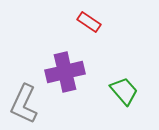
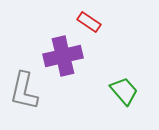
purple cross: moved 2 px left, 16 px up
gray L-shape: moved 13 px up; rotated 12 degrees counterclockwise
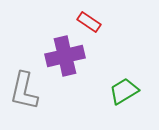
purple cross: moved 2 px right
green trapezoid: rotated 80 degrees counterclockwise
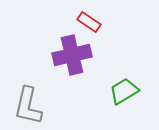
purple cross: moved 7 px right, 1 px up
gray L-shape: moved 4 px right, 15 px down
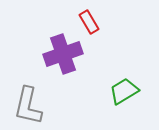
red rectangle: rotated 25 degrees clockwise
purple cross: moved 9 px left, 1 px up; rotated 6 degrees counterclockwise
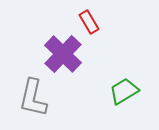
purple cross: rotated 27 degrees counterclockwise
gray L-shape: moved 5 px right, 8 px up
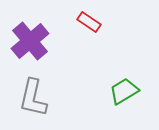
red rectangle: rotated 25 degrees counterclockwise
purple cross: moved 33 px left, 13 px up; rotated 6 degrees clockwise
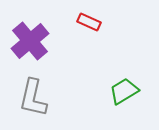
red rectangle: rotated 10 degrees counterclockwise
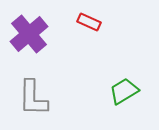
purple cross: moved 1 px left, 7 px up
gray L-shape: rotated 12 degrees counterclockwise
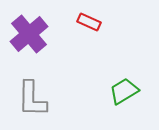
gray L-shape: moved 1 px left, 1 px down
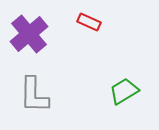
gray L-shape: moved 2 px right, 4 px up
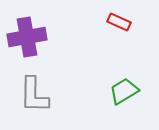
red rectangle: moved 30 px right
purple cross: moved 2 px left, 3 px down; rotated 30 degrees clockwise
